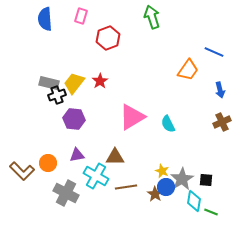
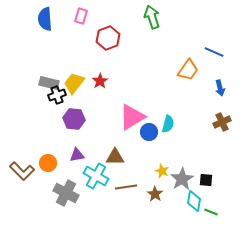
blue arrow: moved 2 px up
cyan semicircle: rotated 138 degrees counterclockwise
blue circle: moved 17 px left, 55 px up
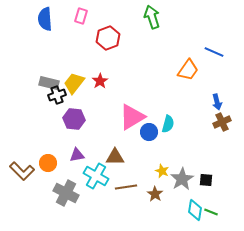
blue arrow: moved 3 px left, 14 px down
cyan diamond: moved 1 px right, 9 px down
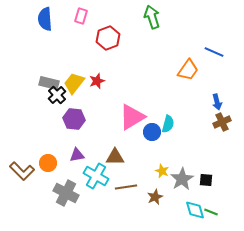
red star: moved 3 px left; rotated 14 degrees clockwise
black cross: rotated 24 degrees counterclockwise
blue circle: moved 3 px right
brown star: moved 3 px down; rotated 14 degrees clockwise
cyan diamond: rotated 25 degrees counterclockwise
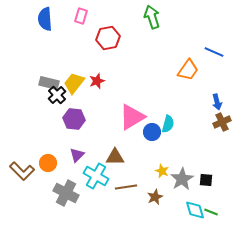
red hexagon: rotated 10 degrees clockwise
purple triangle: rotated 35 degrees counterclockwise
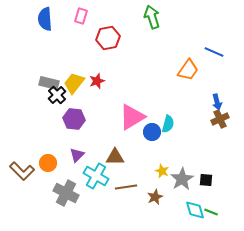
brown cross: moved 2 px left, 3 px up
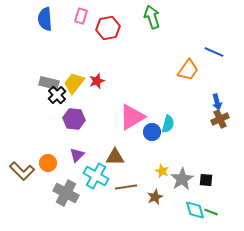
red hexagon: moved 10 px up
